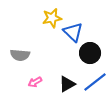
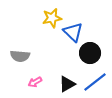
gray semicircle: moved 1 px down
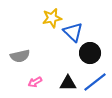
gray semicircle: rotated 18 degrees counterclockwise
black triangle: moved 1 px right, 1 px up; rotated 30 degrees clockwise
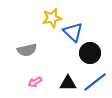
gray semicircle: moved 7 px right, 6 px up
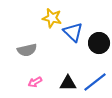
yellow star: rotated 24 degrees clockwise
black circle: moved 9 px right, 10 px up
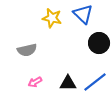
blue triangle: moved 10 px right, 18 px up
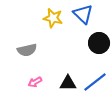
yellow star: moved 1 px right
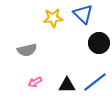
yellow star: rotated 18 degrees counterclockwise
black triangle: moved 1 px left, 2 px down
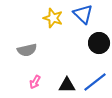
yellow star: rotated 24 degrees clockwise
pink arrow: rotated 32 degrees counterclockwise
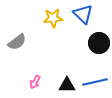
yellow star: rotated 24 degrees counterclockwise
gray semicircle: moved 10 px left, 8 px up; rotated 24 degrees counterclockwise
blue line: rotated 25 degrees clockwise
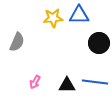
blue triangle: moved 4 px left, 1 px down; rotated 45 degrees counterclockwise
gray semicircle: rotated 30 degrees counterclockwise
blue line: rotated 20 degrees clockwise
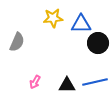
blue triangle: moved 2 px right, 9 px down
black circle: moved 1 px left
blue line: rotated 20 degrees counterclockwise
